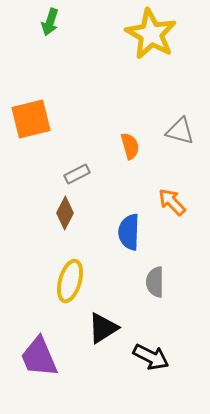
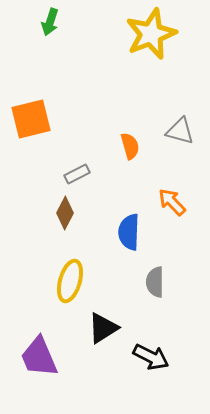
yellow star: rotated 21 degrees clockwise
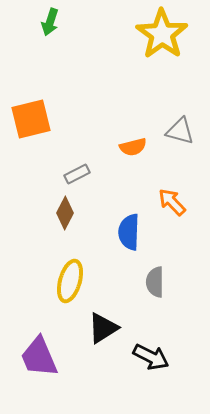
yellow star: moved 11 px right; rotated 15 degrees counterclockwise
orange semicircle: moved 3 px right, 1 px down; rotated 92 degrees clockwise
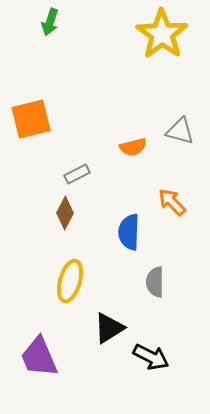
black triangle: moved 6 px right
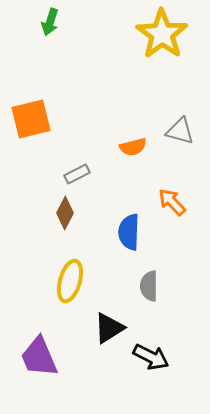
gray semicircle: moved 6 px left, 4 px down
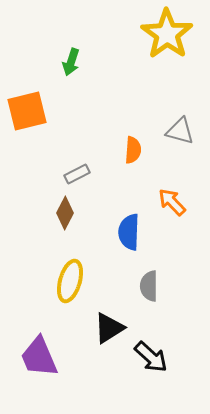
green arrow: moved 21 px right, 40 px down
yellow star: moved 5 px right
orange square: moved 4 px left, 8 px up
orange semicircle: moved 3 px down; rotated 72 degrees counterclockwise
black arrow: rotated 15 degrees clockwise
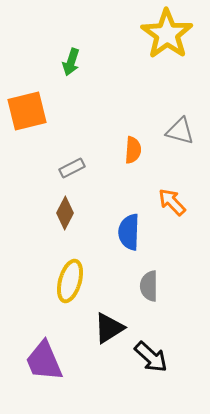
gray rectangle: moved 5 px left, 6 px up
purple trapezoid: moved 5 px right, 4 px down
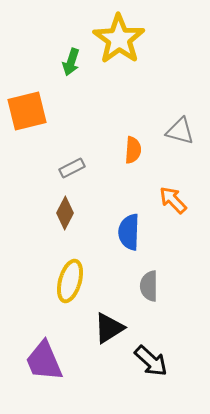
yellow star: moved 48 px left, 5 px down
orange arrow: moved 1 px right, 2 px up
black arrow: moved 4 px down
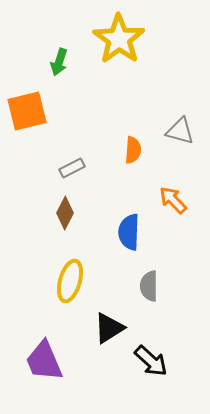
green arrow: moved 12 px left
